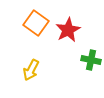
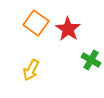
red star: moved 1 px up; rotated 10 degrees counterclockwise
green cross: rotated 18 degrees clockwise
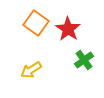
green cross: moved 7 px left; rotated 24 degrees clockwise
yellow arrow: rotated 30 degrees clockwise
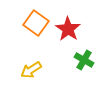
green cross: rotated 24 degrees counterclockwise
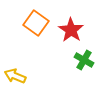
red star: moved 3 px right, 1 px down
yellow arrow: moved 16 px left, 6 px down; rotated 55 degrees clockwise
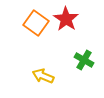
red star: moved 5 px left, 11 px up
yellow arrow: moved 28 px right
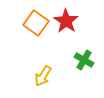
red star: moved 2 px down
yellow arrow: rotated 80 degrees counterclockwise
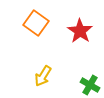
red star: moved 14 px right, 10 px down
green cross: moved 6 px right, 25 px down
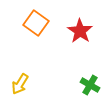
yellow arrow: moved 23 px left, 8 px down
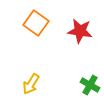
red star: rotated 25 degrees counterclockwise
yellow arrow: moved 11 px right
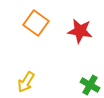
yellow arrow: moved 5 px left, 2 px up
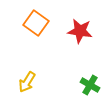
yellow arrow: moved 1 px right
